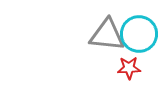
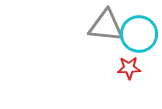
gray triangle: moved 1 px left, 9 px up
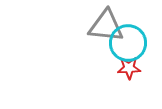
cyan circle: moved 11 px left, 9 px down
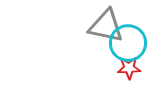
gray triangle: rotated 6 degrees clockwise
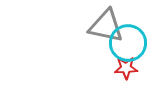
red star: moved 3 px left
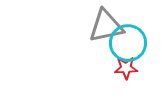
gray triangle: rotated 24 degrees counterclockwise
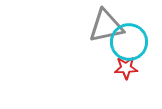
cyan circle: moved 1 px right, 1 px up
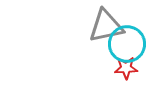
cyan circle: moved 2 px left, 2 px down
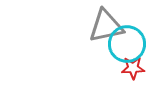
red star: moved 7 px right
